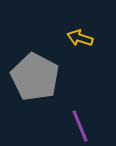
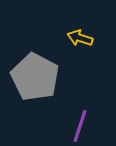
purple line: rotated 40 degrees clockwise
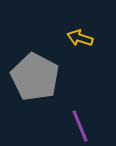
purple line: rotated 40 degrees counterclockwise
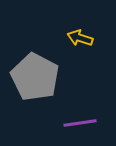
purple line: moved 3 px up; rotated 76 degrees counterclockwise
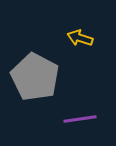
purple line: moved 4 px up
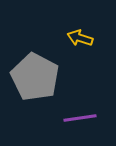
purple line: moved 1 px up
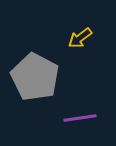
yellow arrow: rotated 55 degrees counterclockwise
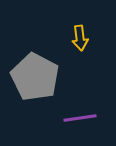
yellow arrow: rotated 60 degrees counterclockwise
